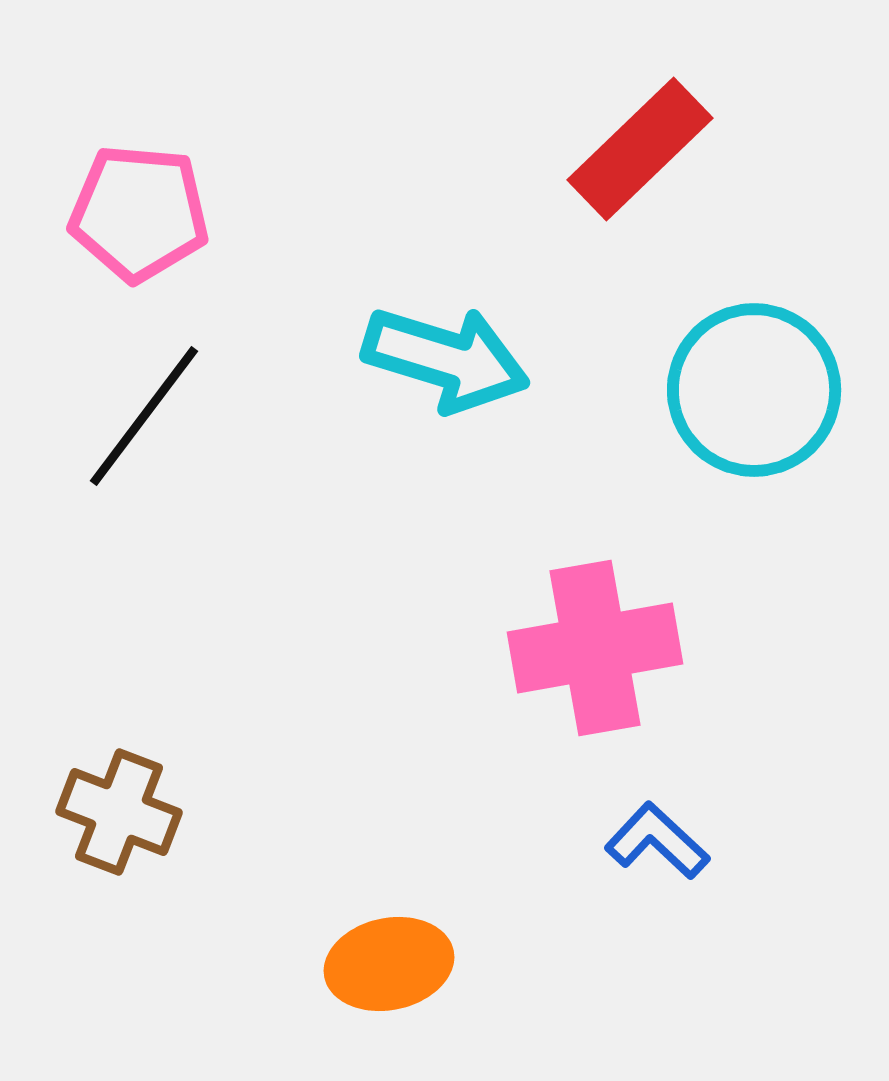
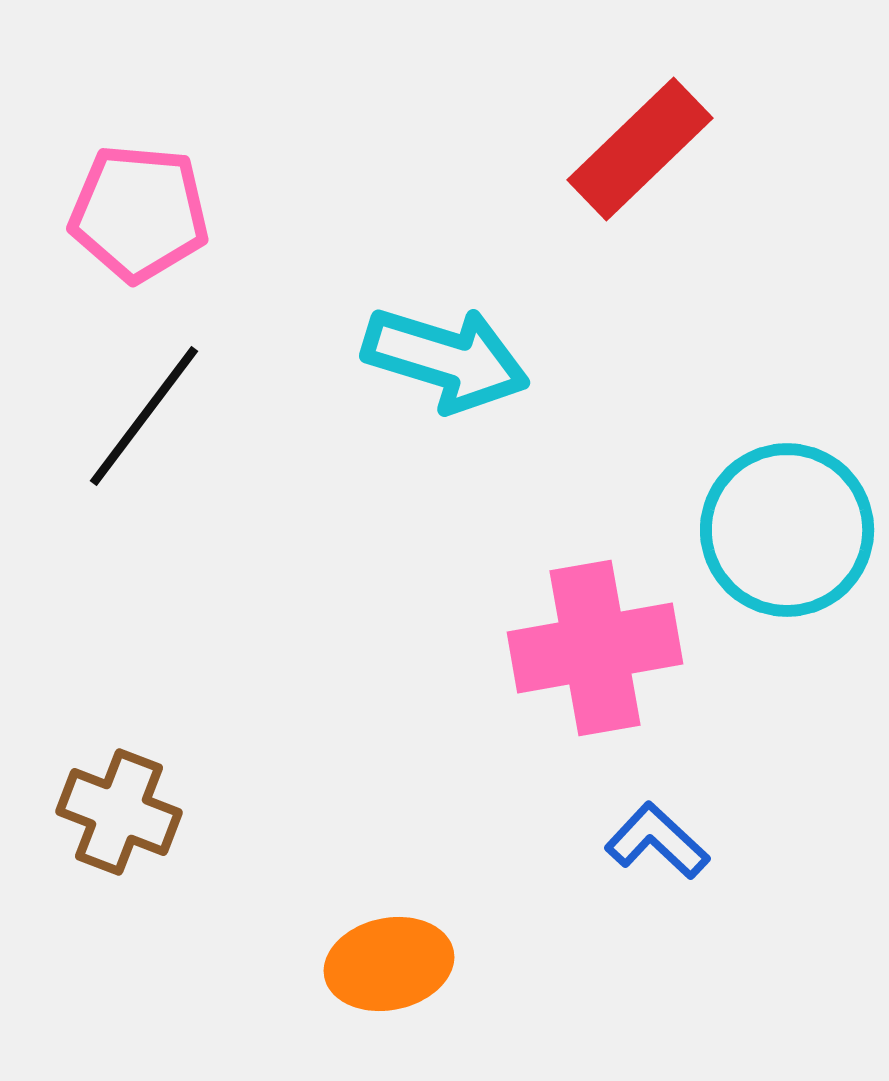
cyan circle: moved 33 px right, 140 px down
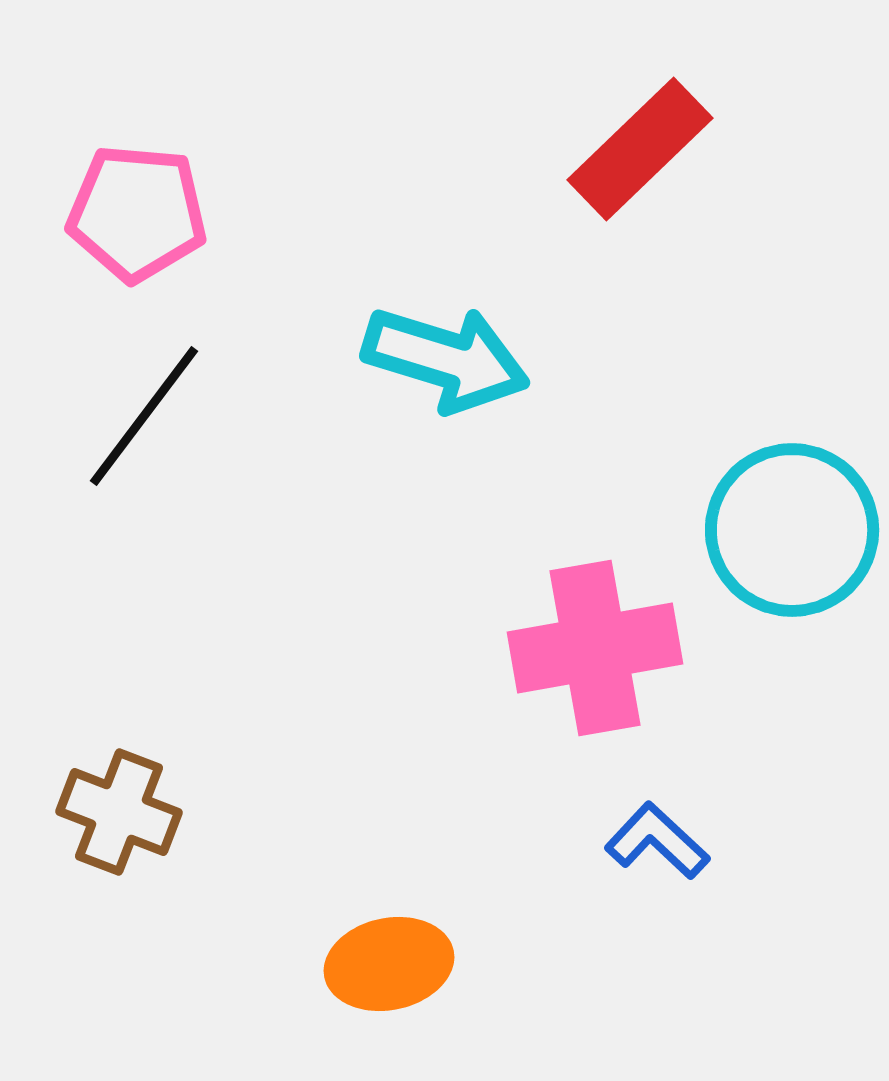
pink pentagon: moved 2 px left
cyan circle: moved 5 px right
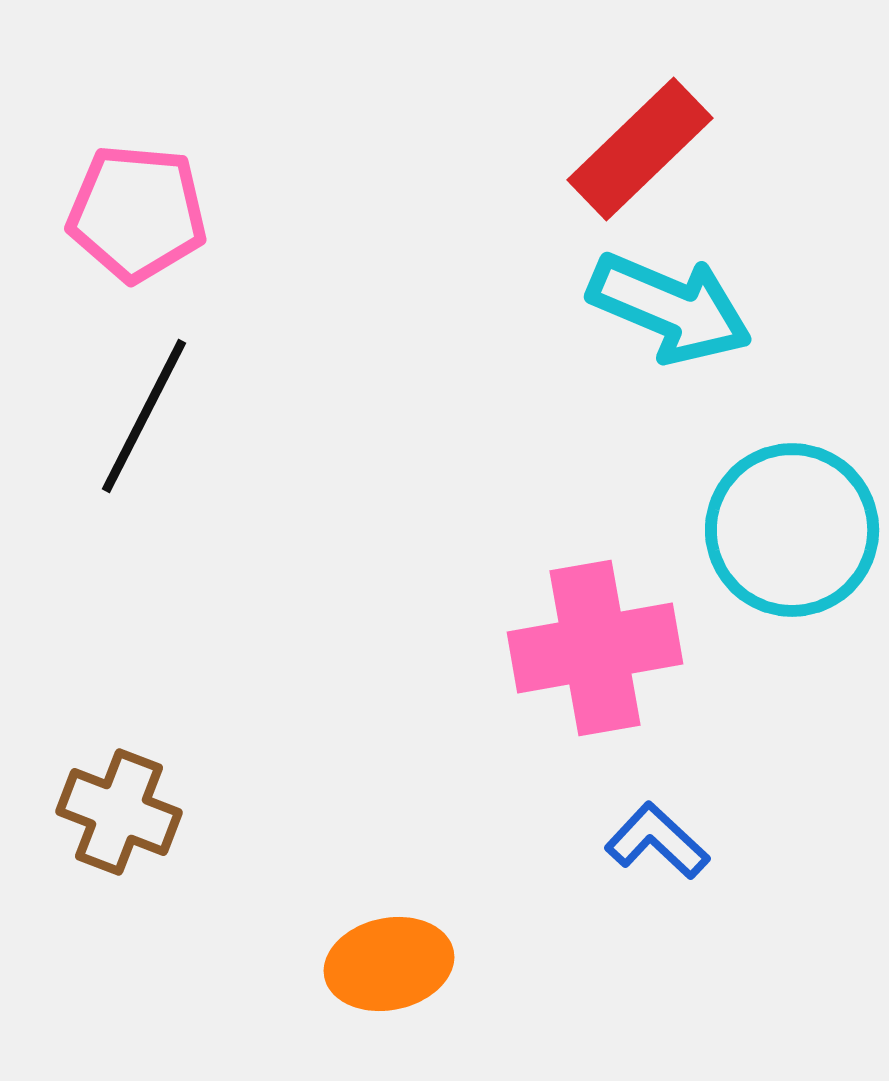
cyan arrow: moved 224 px right, 51 px up; rotated 6 degrees clockwise
black line: rotated 10 degrees counterclockwise
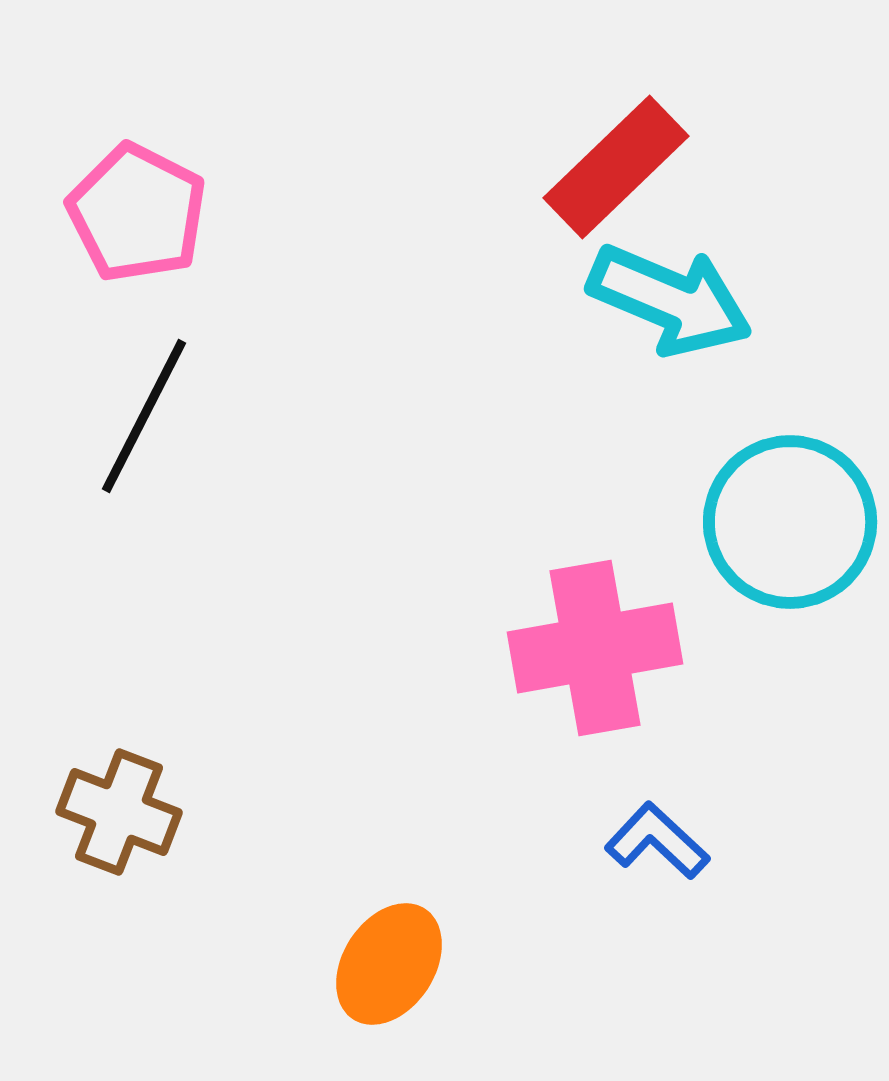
red rectangle: moved 24 px left, 18 px down
pink pentagon: rotated 22 degrees clockwise
cyan arrow: moved 8 px up
cyan circle: moved 2 px left, 8 px up
orange ellipse: rotated 45 degrees counterclockwise
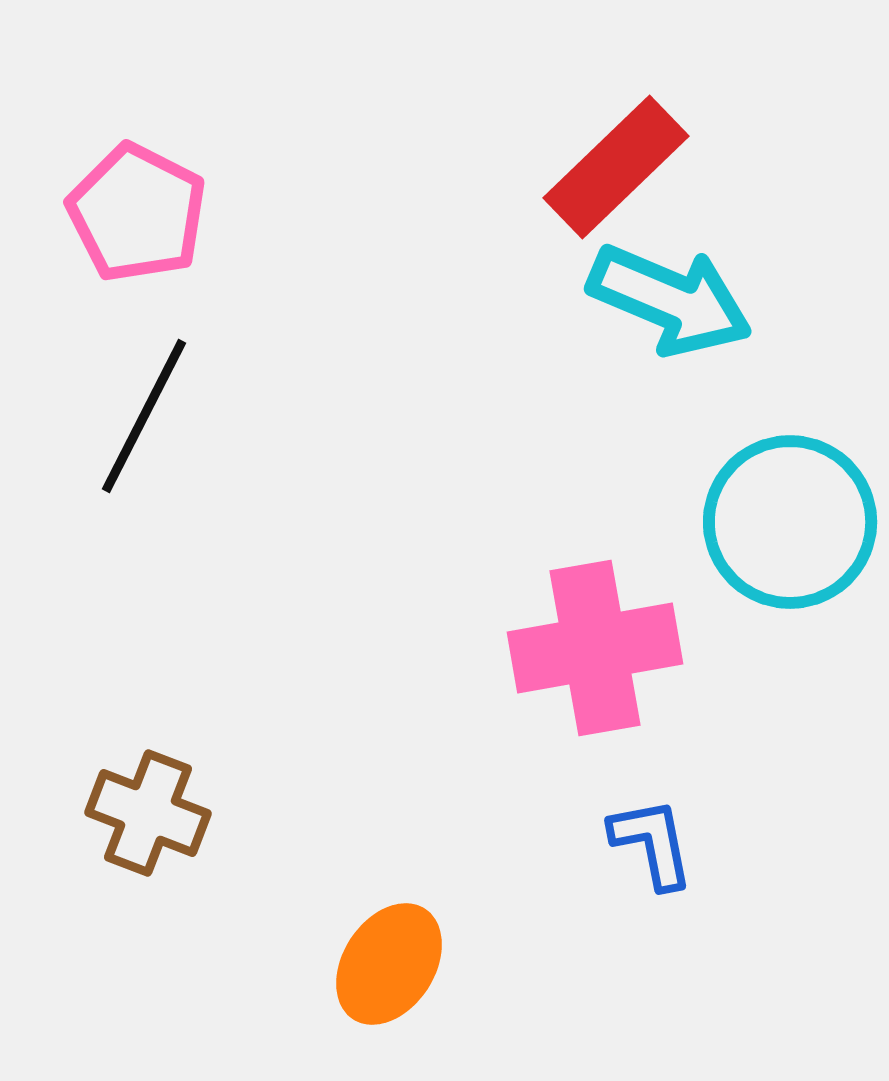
brown cross: moved 29 px right, 1 px down
blue L-shape: moved 5 px left, 2 px down; rotated 36 degrees clockwise
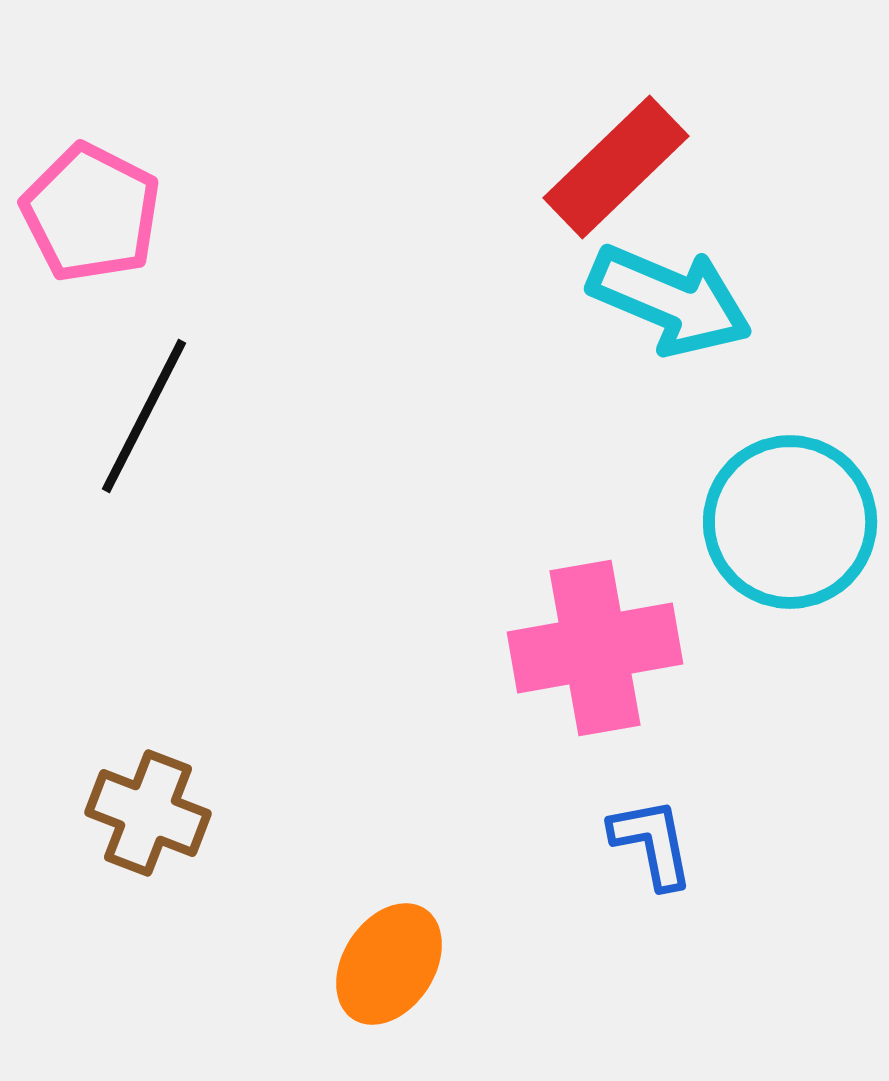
pink pentagon: moved 46 px left
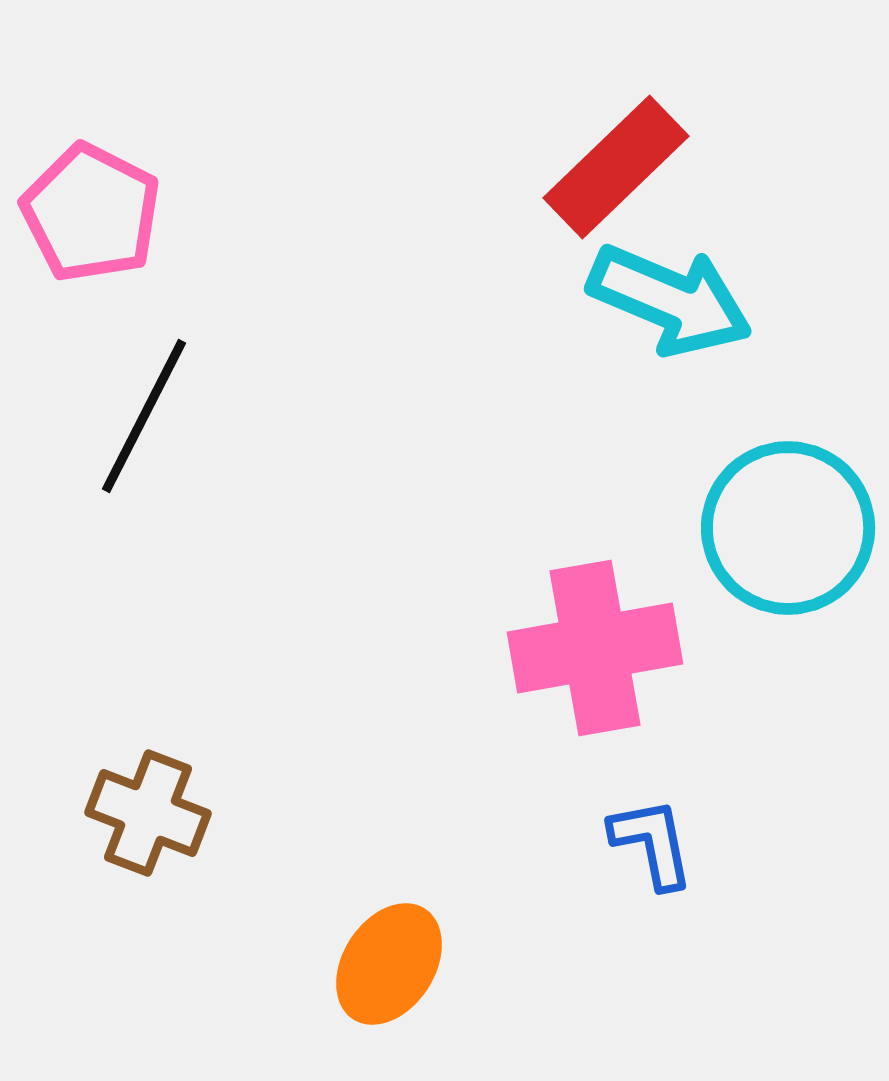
cyan circle: moved 2 px left, 6 px down
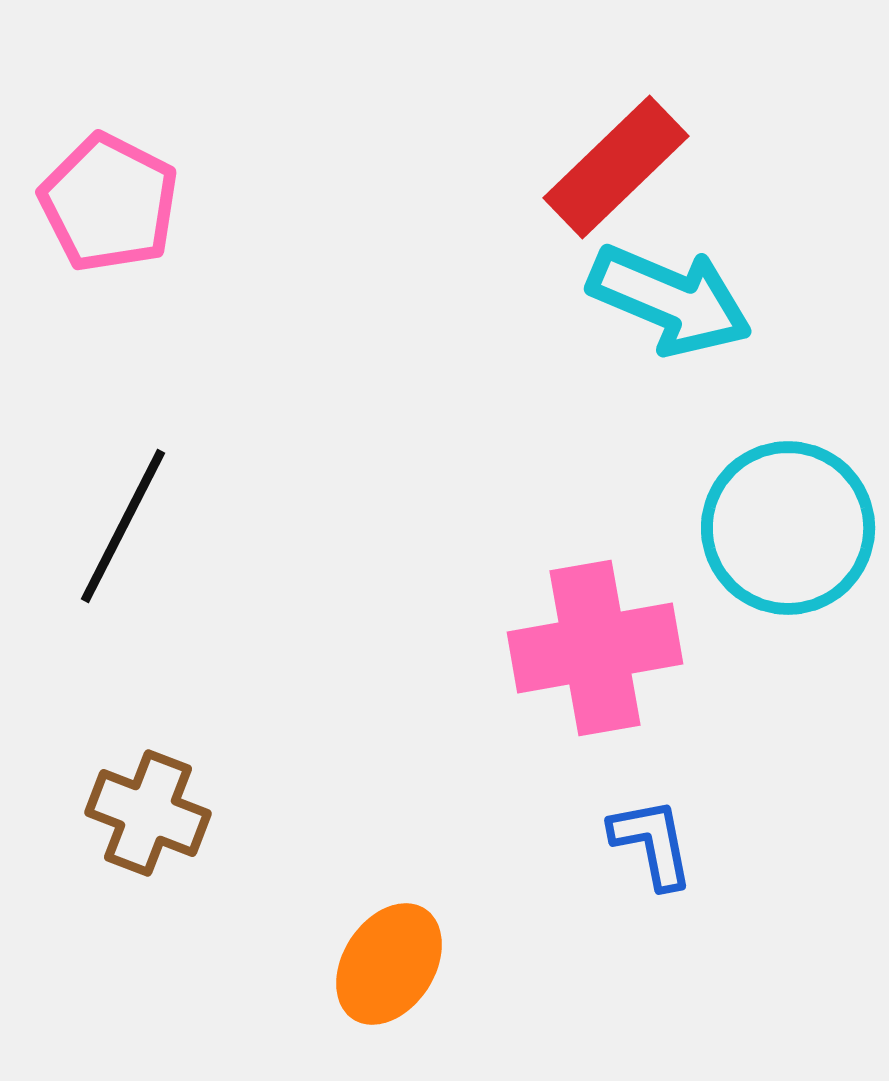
pink pentagon: moved 18 px right, 10 px up
black line: moved 21 px left, 110 px down
